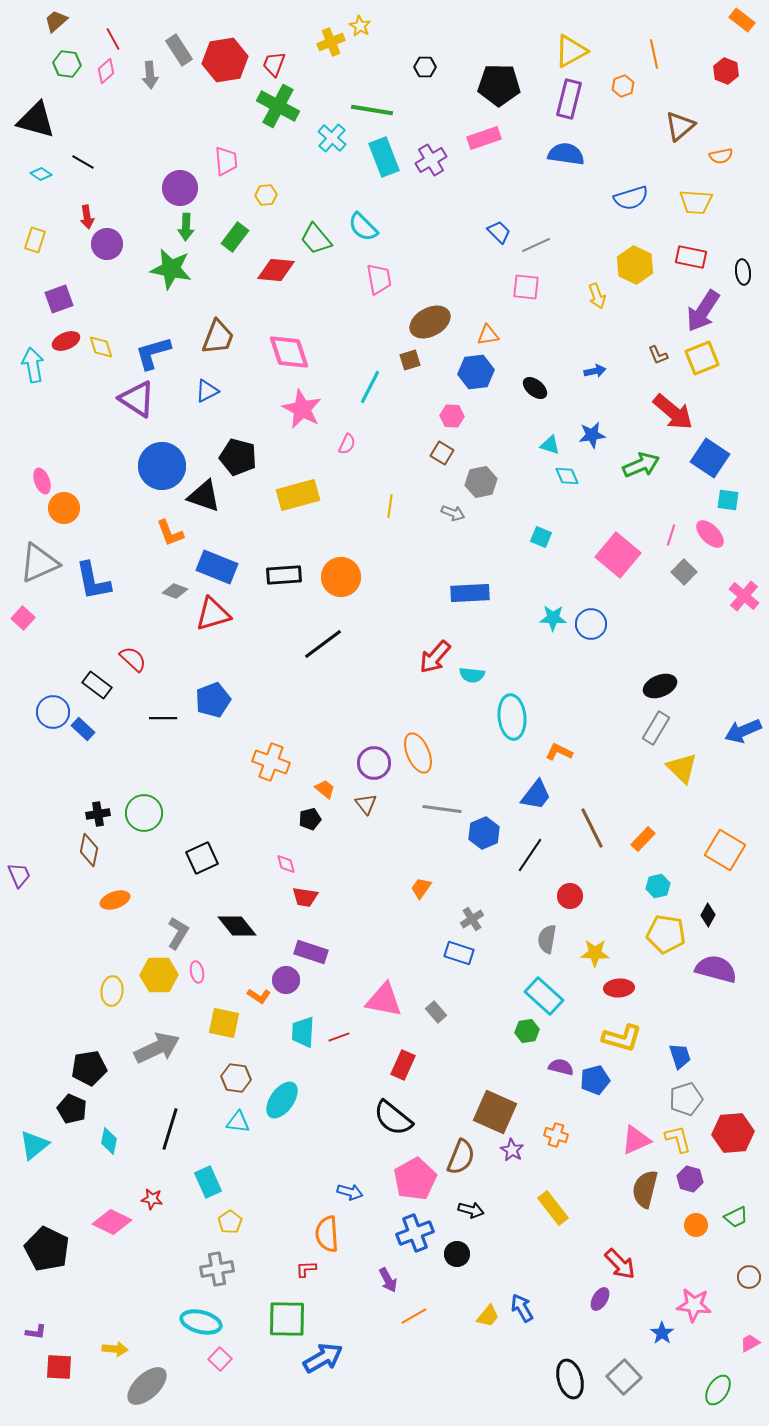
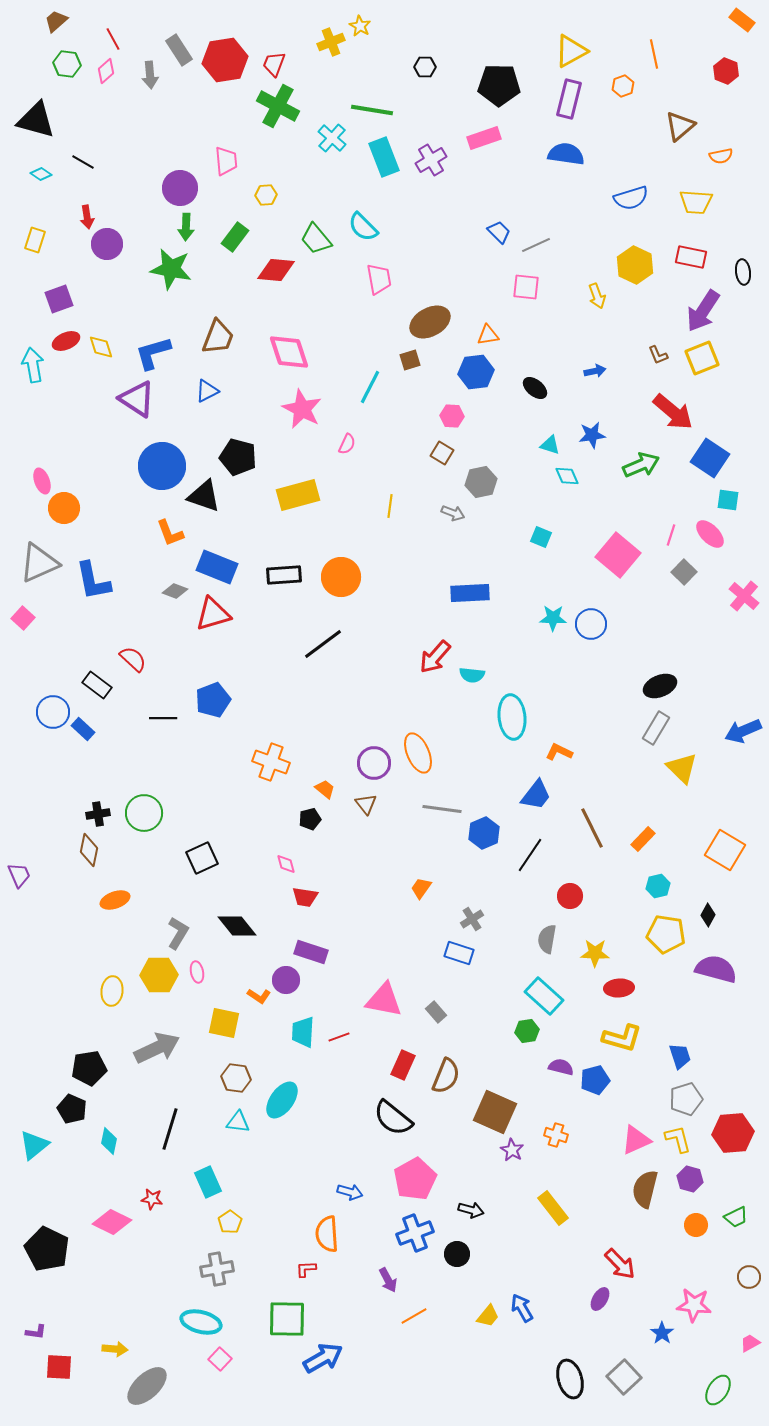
brown semicircle at (461, 1157): moved 15 px left, 81 px up
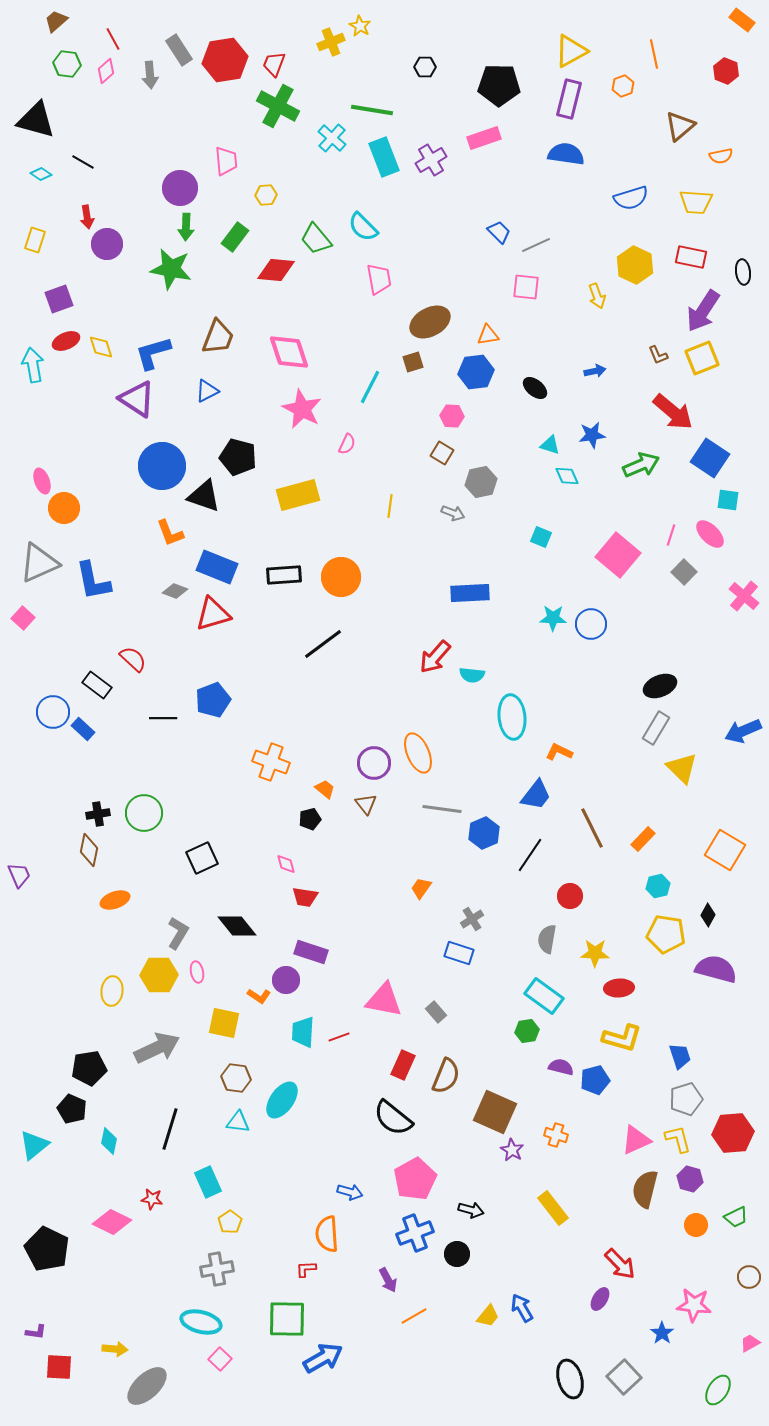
brown square at (410, 360): moved 3 px right, 2 px down
cyan rectangle at (544, 996): rotated 6 degrees counterclockwise
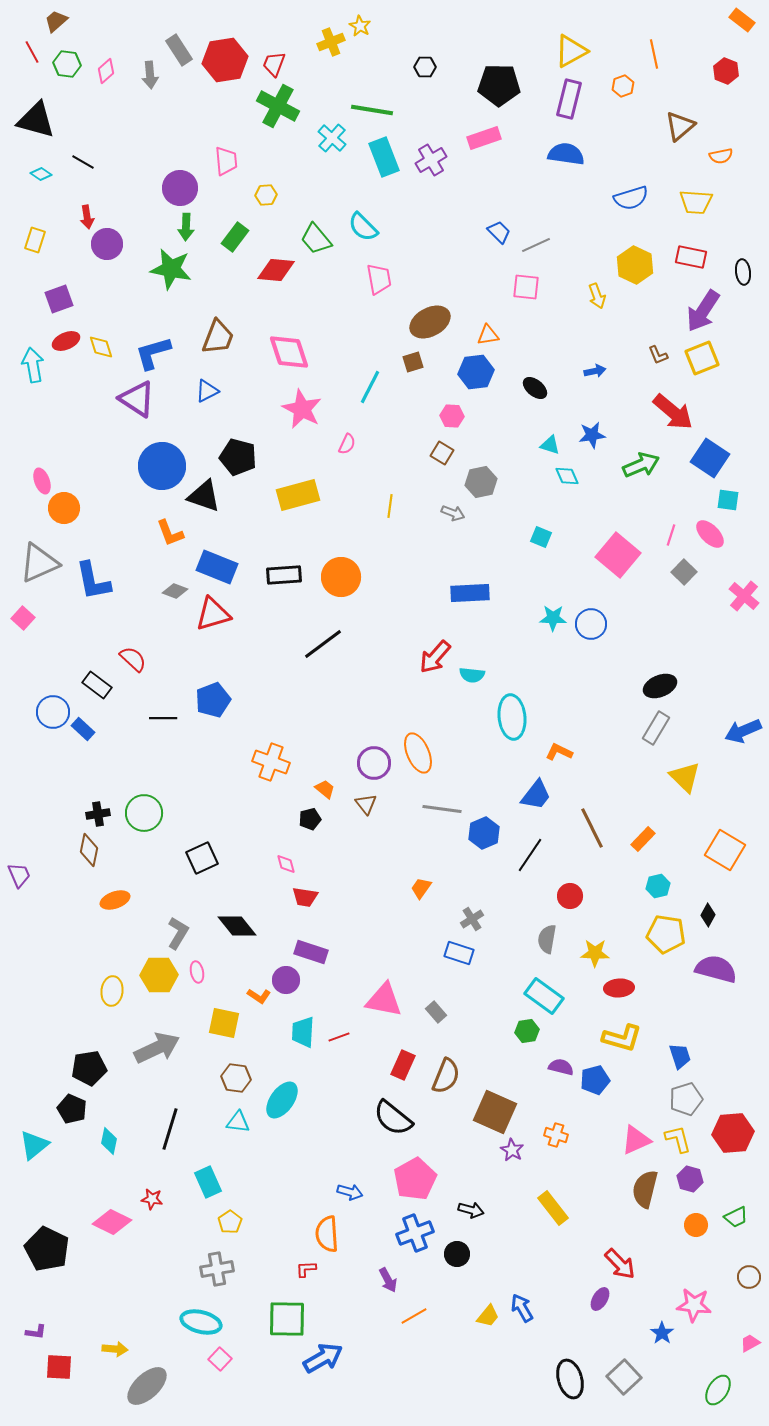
red line at (113, 39): moved 81 px left, 13 px down
yellow triangle at (682, 768): moved 3 px right, 9 px down
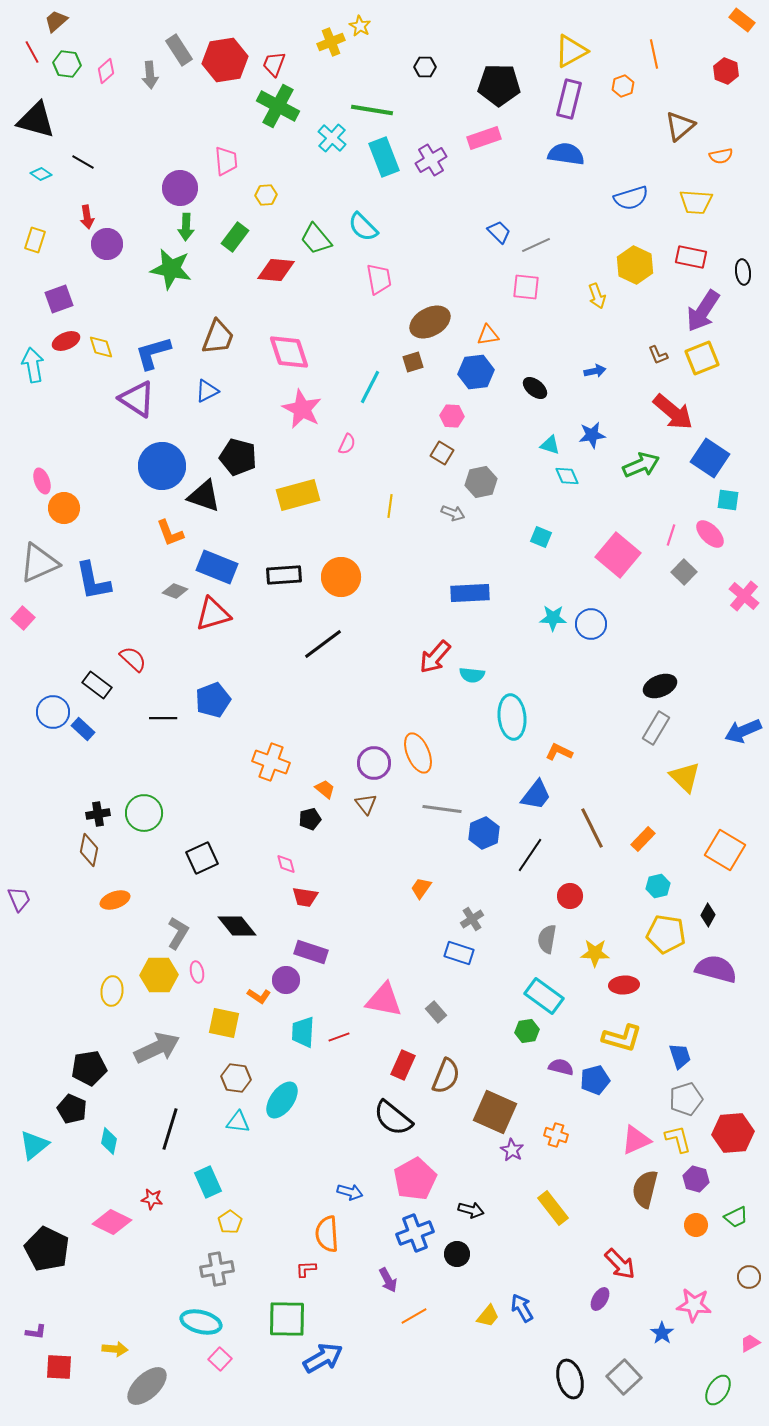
purple trapezoid at (19, 875): moved 24 px down
red ellipse at (619, 988): moved 5 px right, 3 px up
purple hexagon at (690, 1179): moved 6 px right
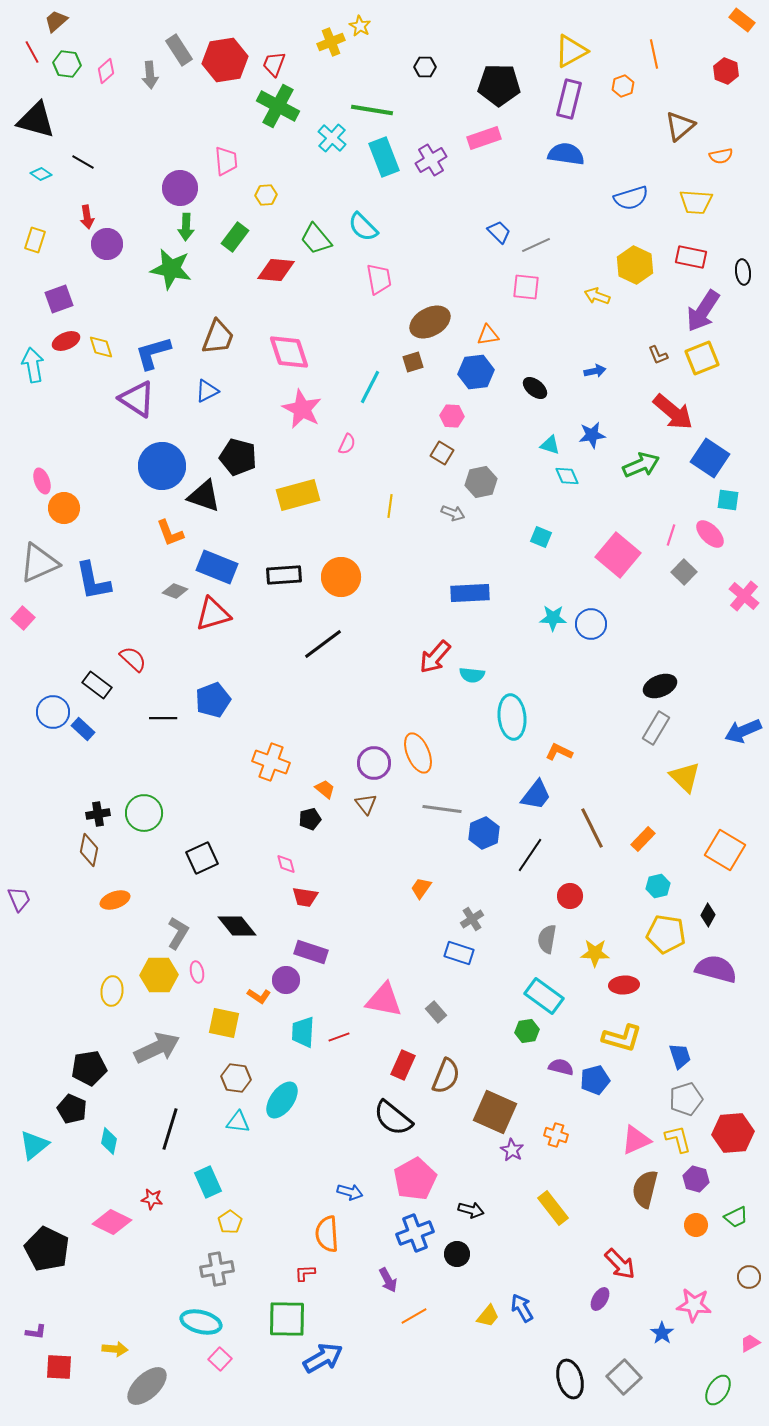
yellow arrow at (597, 296): rotated 130 degrees clockwise
red L-shape at (306, 1269): moved 1 px left, 4 px down
